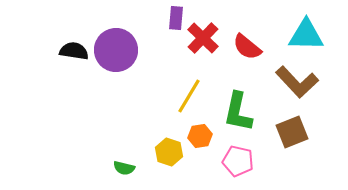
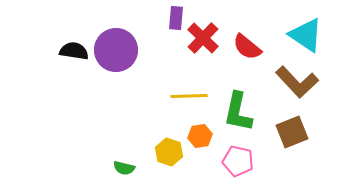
cyan triangle: rotated 33 degrees clockwise
yellow line: rotated 57 degrees clockwise
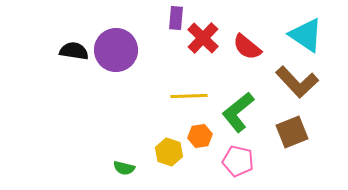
green L-shape: rotated 39 degrees clockwise
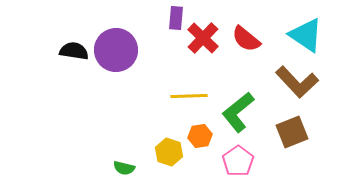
red semicircle: moved 1 px left, 8 px up
pink pentagon: rotated 24 degrees clockwise
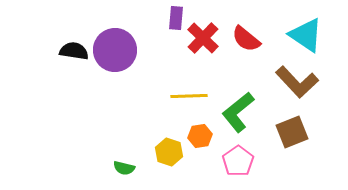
purple circle: moved 1 px left
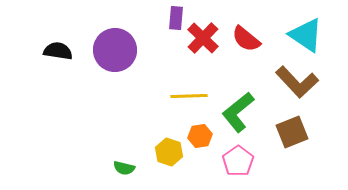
black semicircle: moved 16 px left
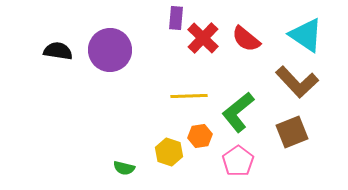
purple circle: moved 5 px left
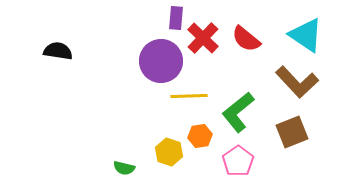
purple circle: moved 51 px right, 11 px down
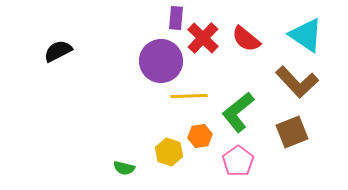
black semicircle: rotated 36 degrees counterclockwise
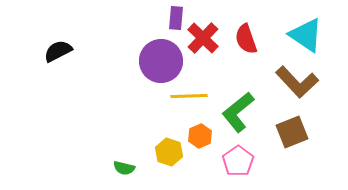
red semicircle: rotated 32 degrees clockwise
orange hexagon: rotated 15 degrees counterclockwise
